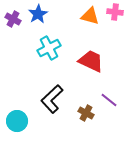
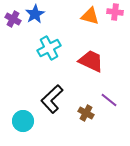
blue star: moved 3 px left
cyan circle: moved 6 px right
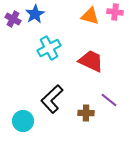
brown cross: rotated 28 degrees counterclockwise
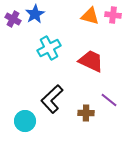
pink cross: moved 2 px left, 3 px down
cyan circle: moved 2 px right
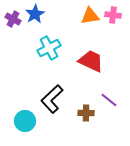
orange triangle: rotated 24 degrees counterclockwise
